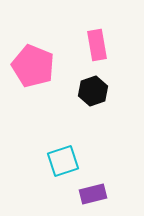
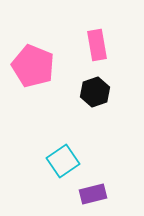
black hexagon: moved 2 px right, 1 px down
cyan square: rotated 16 degrees counterclockwise
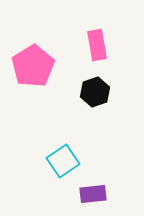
pink pentagon: rotated 18 degrees clockwise
purple rectangle: rotated 8 degrees clockwise
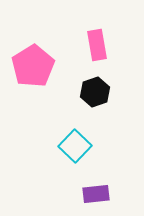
cyan square: moved 12 px right, 15 px up; rotated 12 degrees counterclockwise
purple rectangle: moved 3 px right
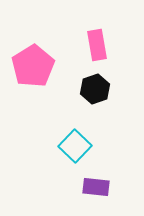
black hexagon: moved 3 px up
purple rectangle: moved 7 px up; rotated 12 degrees clockwise
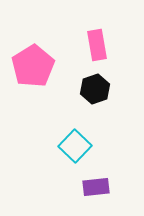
purple rectangle: rotated 12 degrees counterclockwise
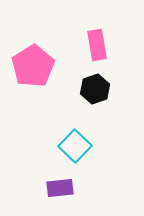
purple rectangle: moved 36 px left, 1 px down
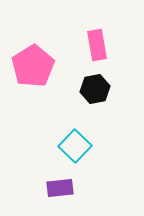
black hexagon: rotated 8 degrees clockwise
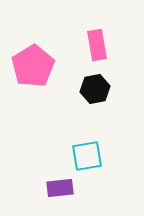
cyan square: moved 12 px right, 10 px down; rotated 36 degrees clockwise
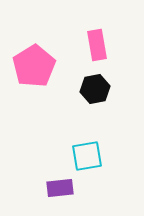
pink pentagon: moved 1 px right
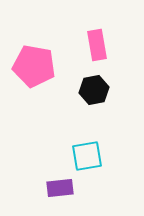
pink pentagon: rotated 30 degrees counterclockwise
black hexagon: moved 1 px left, 1 px down
